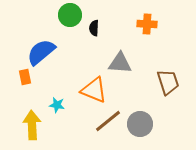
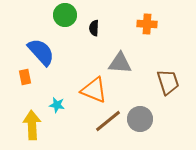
green circle: moved 5 px left
blue semicircle: rotated 88 degrees clockwise
gray circle: moved 5 px up
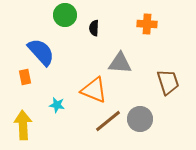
yellow arrow: moved 9 px left
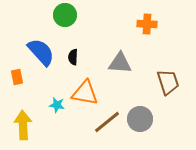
black semicircle: moved 21 px left, 29 px down
orange rectangle: moved 8 px left
orange triangle: moved 9 px left, 3 px down; rotated 12 degrees counterclockwise
brown line: moved 1 px left, 1 px down
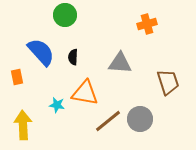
orange cross: rotated 18 degrees counterclockwise
brown line: moved 1 px right, 1 px up
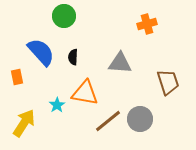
green circle: moved 1 px left, 1 px down
cyan star: rotated 28 degrees clockwise
yellow arrow: moved 1 px right, 2 px up; rotated 36 degrees clockwise
